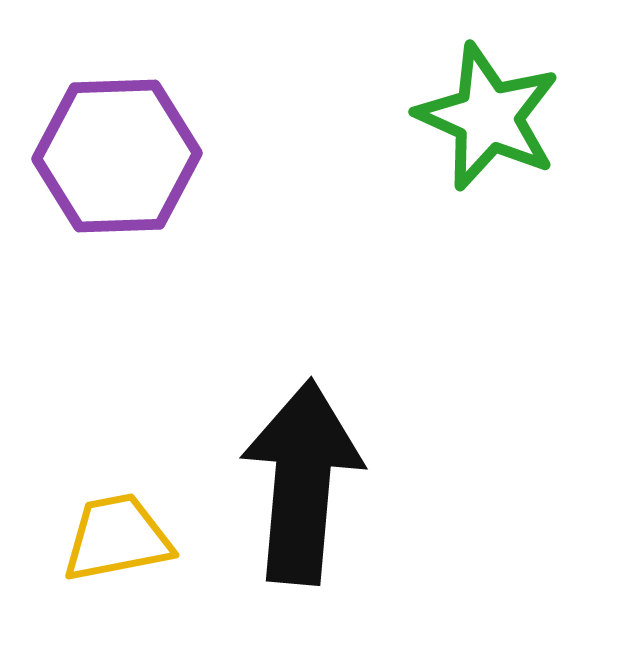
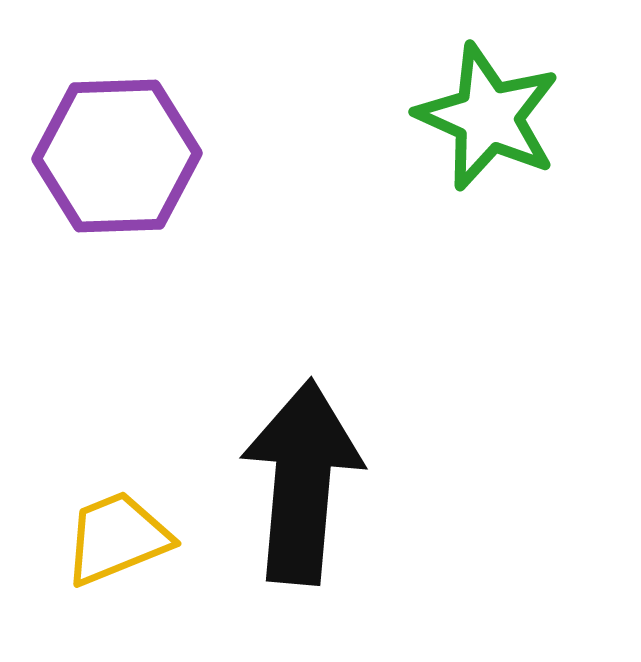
yellow trapezoid: rotated 11 degrees counterclockwise
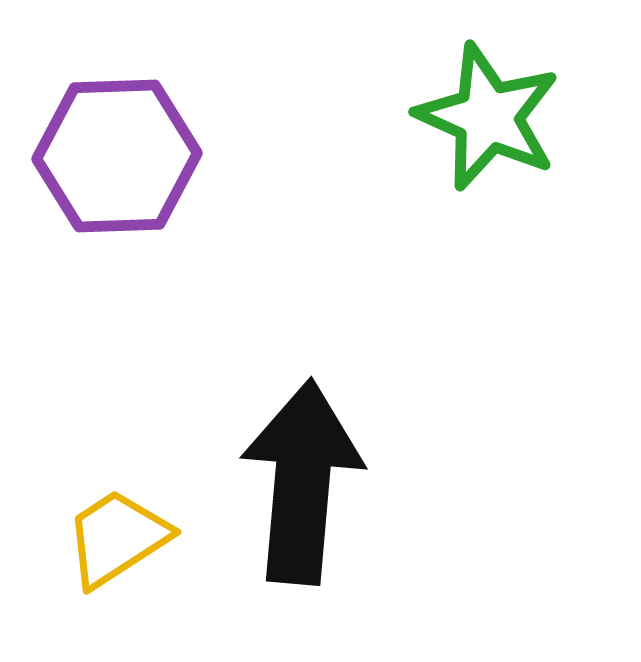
yellow trapezoid: rotated 11 degrees counterclockwise
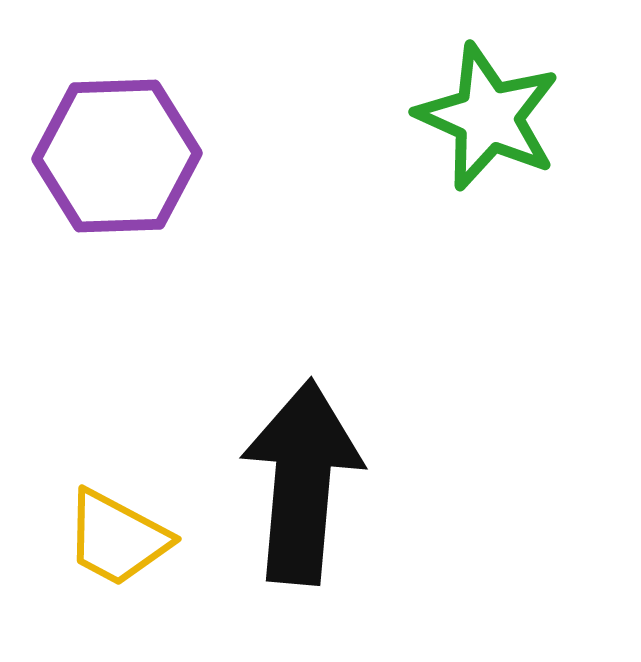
yellow trapezoid: rotated 119 degrees counterclockwise
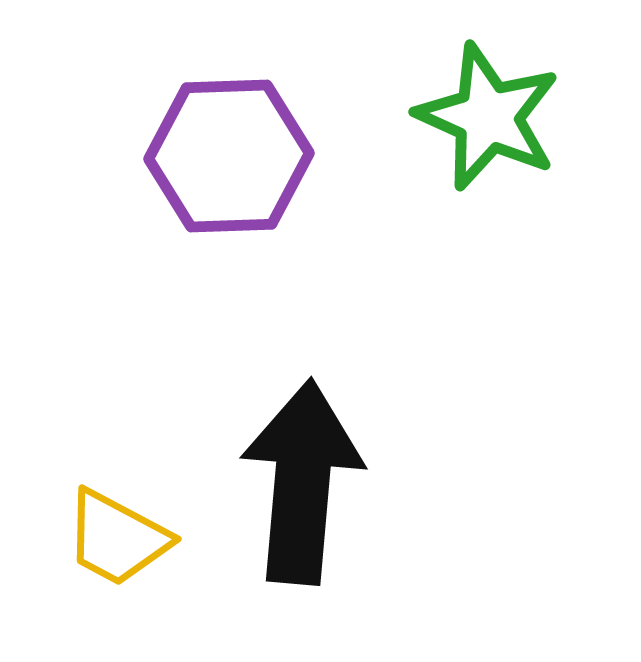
purple hexagon: moved 112 px right
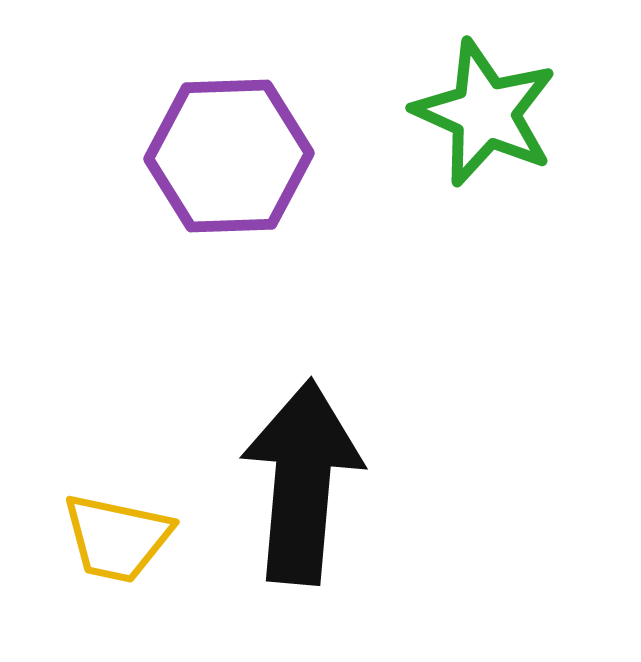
green star: moved 3 px left, 4 px up
yellow trapezoid: rotated 16 degrees counterclockwise
